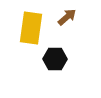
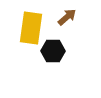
black hexagon: moved 2 px left, 8 px up
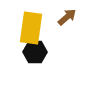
black hexagon: moved 18 px left, 1 px down
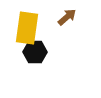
yellow rectangle: moved 4 px left
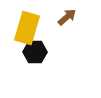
yellow rectangle: rotated 8 degrees clockwise
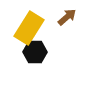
yellow rectangle: moved 2 px right; rotated 16 degrees clockwise
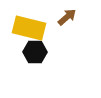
yellow rectangle: rotated 72 degrees clockwise
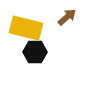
yellow rectangle: moved 3 px left
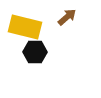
yellow rectangle: moved 1 px left, 1 px up
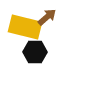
brown arrow: moved 20 px left
